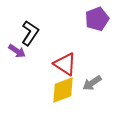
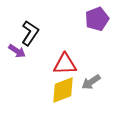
red triangle: rotated 35 degrees counterclockwise
gray arrow: moved 1 px left, 1 px up
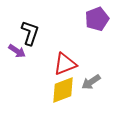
black L-shape: rotated 15 degrees counterclockwise
red triangle: rotated 20 degrees counterclockwise
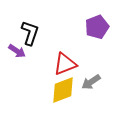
purple pentagon: moved 8 px down
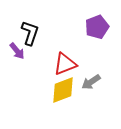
purple arrow: rotated 18 degrees clockwise
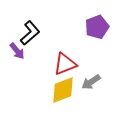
black L-shape: rotated 30 degrees clockwise
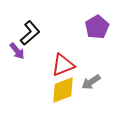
purple pentagon: rotated 10 degrees counterclockwise
red triangle: moved 2 px left, 1 px down
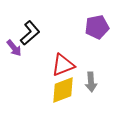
purple pentagon: rotated 20 degrees clockwise
purple arrow: moved 3 px left, 3 px up
gray arrow: rotated 60 degrees counterclockwise
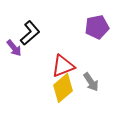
red triangle: moved 1 px down
gray arrow: rotated 30 degrees counterclockwise
yellow diamond: moved 2 px up; rotated 20 degrees counterclockwise
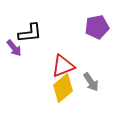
black L-shape: rotated 35 degrees clockwise
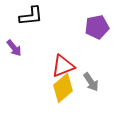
black L-shape: moved 1 px right, 17 px up
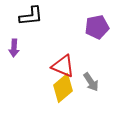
purple arrow: rotated 42 degrees clockwise
red triangle: rotated 45 degrees clockwise
